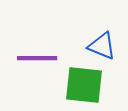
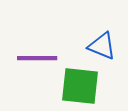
green square: moved 4 px left, 1 px down
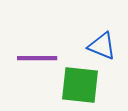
green square: moved 1 px up
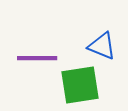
green square: rotated 15 degrees counterclockwise
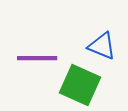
green square: rotated 33 degrees clockwise
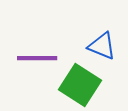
green square: rotated 9 degrees clockwise
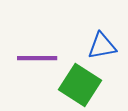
blue triangle: rotated 32 degrees counterclockwise
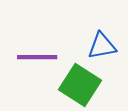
purple line: moved 1 px up
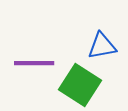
purple line: moved 3 px left, 6 px down
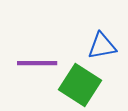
purple line: moved 3 px right
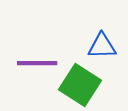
blue triangle: rotated 8 degrees clockwise
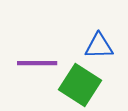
blue triangle: moved 3 px left
